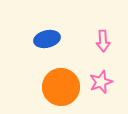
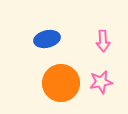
pink star: rotated 10 degrees clockwise
orange circle: moved 4 px up
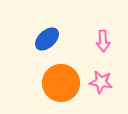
blue ellipse: rotated 30 degrees counterclockwise
pink star: rotated 20 degrees clockwise
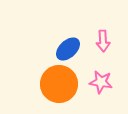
blue ellipse: moved 21 px right, 10 px down
orange circle: moved 2 px left, 1 px down
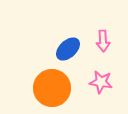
orange circle: moved 7 px left, 4 px down
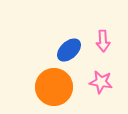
blue ellipse: moved 1 px right, 1 px down
orange circle: moved 2 px right, 1 px up
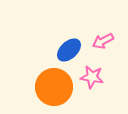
pink arrow: rotated 65 degrees clockwise
pink star: moved 9 px left, 5 px up
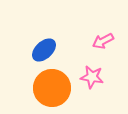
blue ellipse: moved 25 px left
orange circle: moved 2 px left, 1 px down
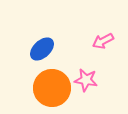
blue ellipse: moved 2 px left, 1 px up
pink star: moved 6 px left, 3 px down
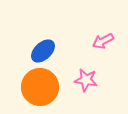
blue ellipse: moved 1 px right, 2 px down
orange circle: moved 12 px left, 1 px up
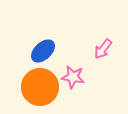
pink arrow: moved 8 px down; rotated 25 degrees counterclockwise
pink star: moved 13 px left, 3 px up
